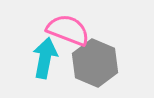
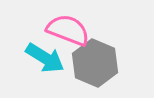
cyan arrow: rotated 111 degrees clockwise
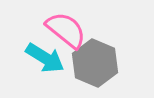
pink semicircle: moved 2 px left; rotated 18 degrees clockwise
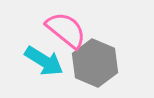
cyan arrow: moved 1 px left, 3 px down
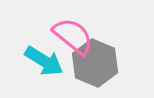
pink semicircle: moved 7 px right, 6 px down
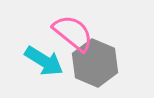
pink semicircle: moved 3 px up
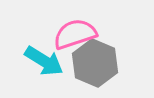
pink semicircle: moved 2 px right, 1 px down; rotated 57 degrees counterclockwise
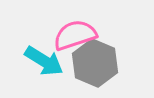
pink semicircle: moved 1 px down
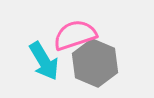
cyan arrow: rotated 27 degrees clockwise
